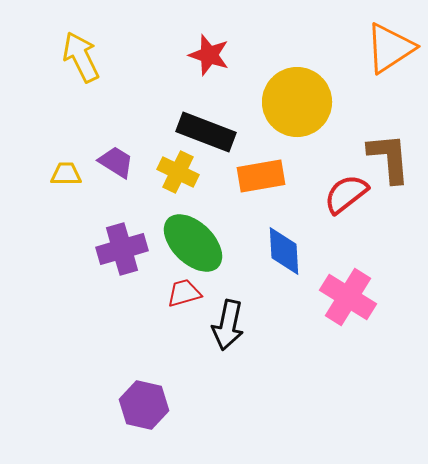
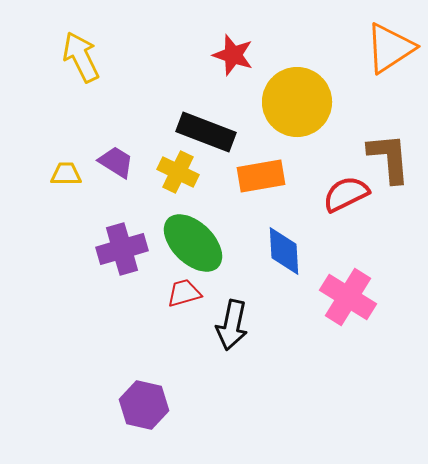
red star: moved 24 px right
red semicircle: rotated 12 degrees clockwise
black arrow: moved 4 px right
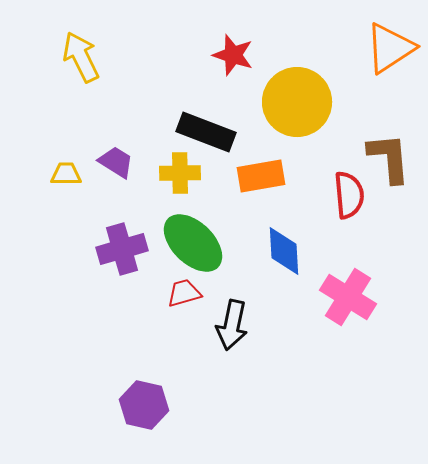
yellow cross: moved 2 px right, 1 px down; rotated 27 degrees counterclockwise
red semicircle: moved 3 px right, 1 px down; rotated 111 degrees clockwise
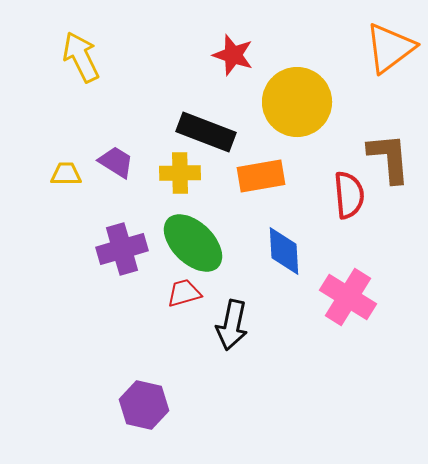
orange triangle: rotated 4 degrees counterclockwise
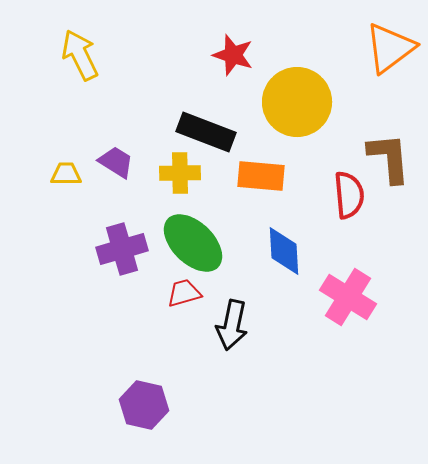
yellow arrow: moved 1 px left, 2 px up
orange rectangle: rotated 15 degrees clockwise
